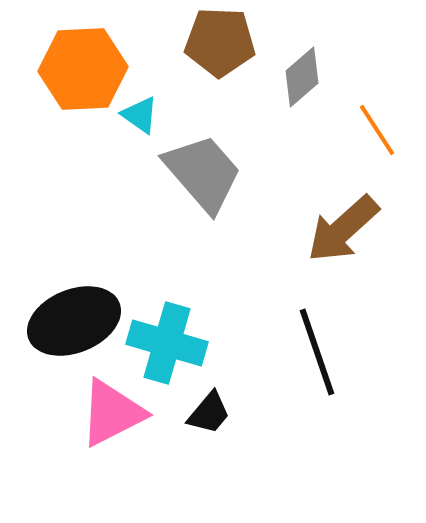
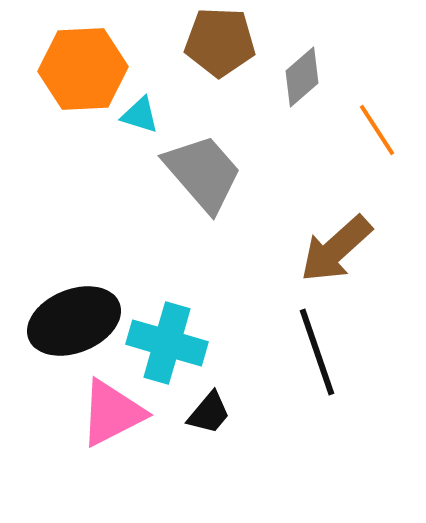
cyan triangle: rotated 18 degrees counterclockwise
brown arrow: moved 7 px left, 20 px down
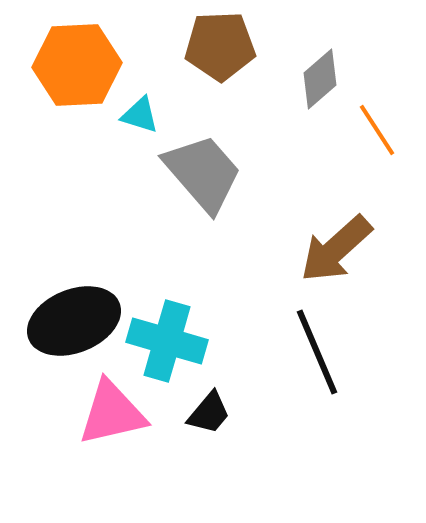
brown pentagon: moved 4 px down; rotated 4 degrees counterclockwise
orange hexagon: moved 6 px left, 4 px up
gray diamond: moved 18 px right, 2 px down
cyan cross: moved 2 px up
black line: rotated 4 degrees counterclockwise
pink triangle: rotated 14 degrees clockwise
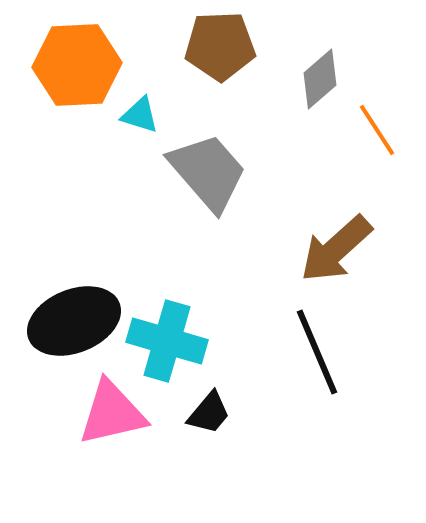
gray trapezoid: moved 5 px right, 1 px up
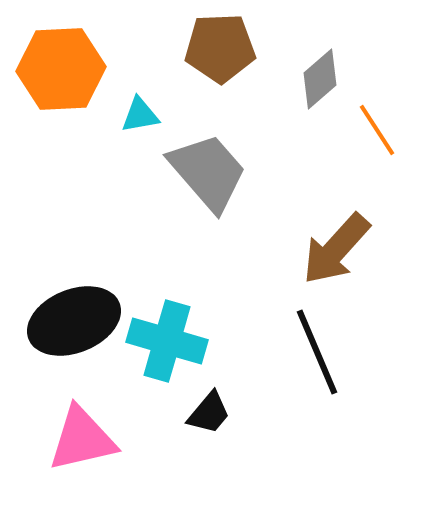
brown pentagon: moved 2 px down
orange hexagon: moved 16 px left, 4 px down
cyan triangle: rotated 27 degrees counterclockwise
brown arrow: rotated 6 degrees counterclockwise
pink triangle: moved 30 px left, 26 px down
